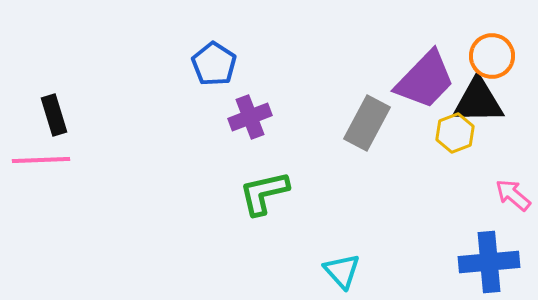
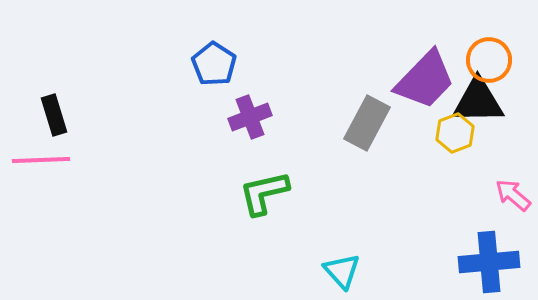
orange circle: moved 3 px left, 4 px down
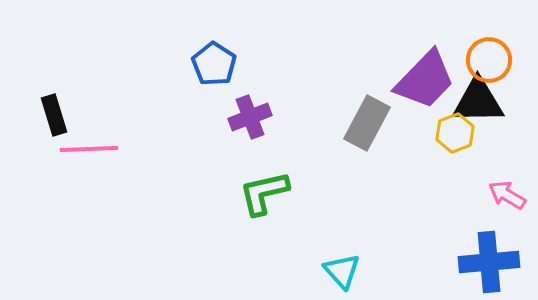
pink line: moved 48 px right, 11 px up
pink arrow: moved 6 px left; rotated 9 degrees counterclockwise
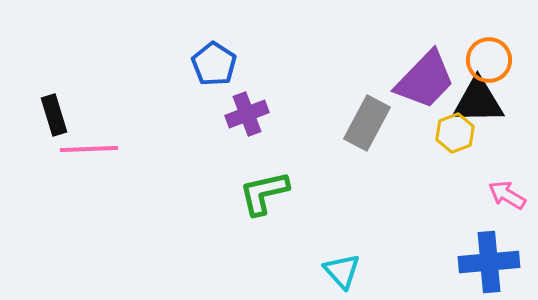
purple cross: moved 3 px left, 3 px up
